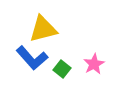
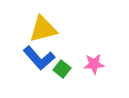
blue L-shape: moved 7 px right
pink star: rotated 25 degrees clockwise
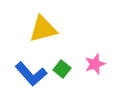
blue L-shape: moved 8 px left, 16 px down
pink star: moved 1 px right; rotated 15 degrees counterclockwise
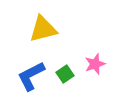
green square: moved 3 px right, 5 px down; rotated 18 degrees clockwise
blue L-shape: moved 2 px down; rotated 104 degrees clockwise
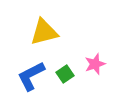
yellow triangle: moved 1 px right, 3 px down
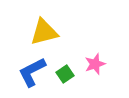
blue L-shape: moved 1 px right, 4 px up
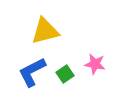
yellow triangle: moved 1 px right, 1 px up
pink star: rotated 30 degrees clockwise
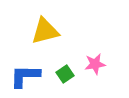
pink star: rotated 20 degrees counterclockwise
blue L-shape: moved 7 px left, 4 px down; rotated 28 degrees clockwise
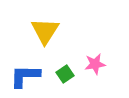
yellow triangle: rotated 44 degrees counterclockwise
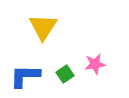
yellow triangle: moved 2 px left, 4 px up
